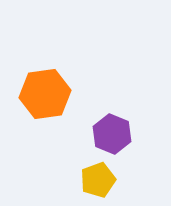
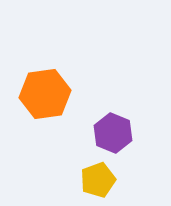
purple hexagon: moved 1 px right, 1 px up
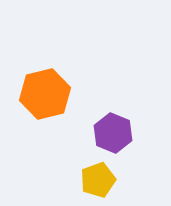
orange hexagon: rotated 6 degrees counterclockwise
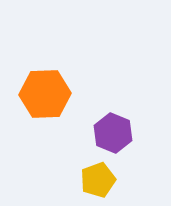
orange hexagon: rotated 12 degrees clockwise
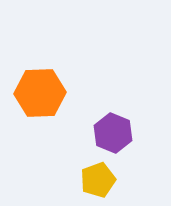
orange hexagon: moved 5 px left, 1 px up
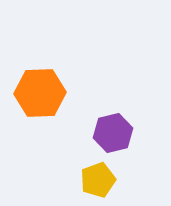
purple hexagon: rotated 24 degrees clockwise
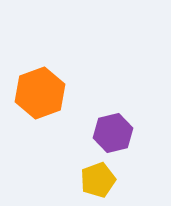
orange hexagon: rotated 18 degrees counterclockwise
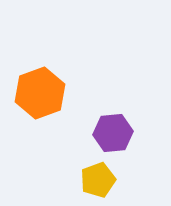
purple hexagon: rotated 9 degrees clockwise
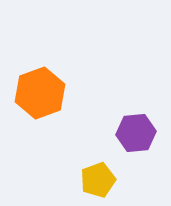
purple hexagon: moved 23 px right
